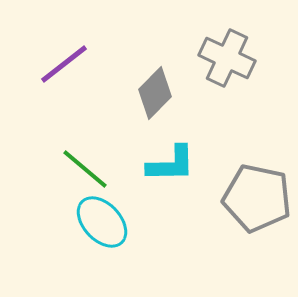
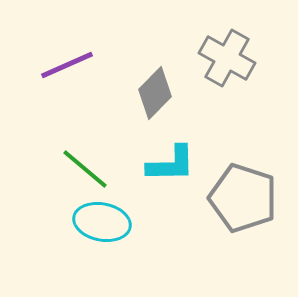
gray cross: rotated 4 degrees clockwise
purple line: moved 3 px right, 1 px down; rotated 14 degrees clockwise
gray pentagon: moved 14 px left; rotated 6 degrees clockwise
cyan ellipse: rotated 36 degrees counterclockwise
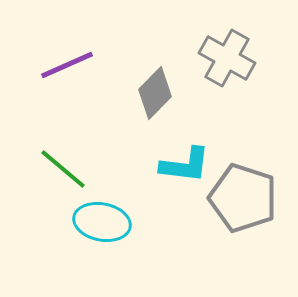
cyan L-shape: moved 14 px right, 1 px down; rotated 8 degrees clockwise
green line: moved 22 px left
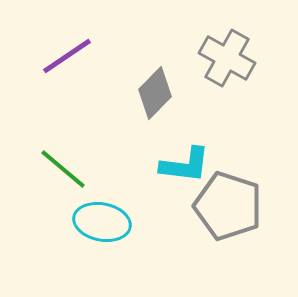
purple line: moved 9 px up; rotated 10 degrees counterclockwise
gray pentagon: moved 15 px left, 8 px down
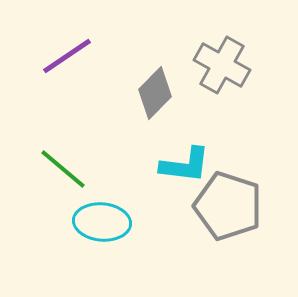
gray cross: moved 5 px left, 7 px down
cyan ellipse: rotated 6 degrees counterclockwise
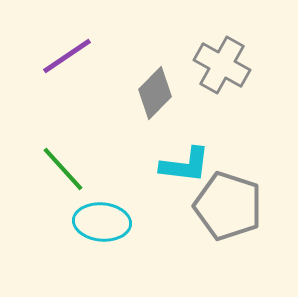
green line: rotated 8 degrees clockwise
